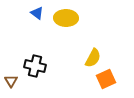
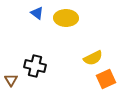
yellow semicircle: rotated 36 degrees clockwise
brown triangle: moved 1 px up
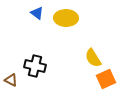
yellow semicircle: rotated 84 degrees clockwise
brown triangle: rotated 32 degrees counterclockwise
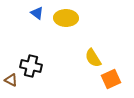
black cross: moved 4 px left
orange square: moved 5 px right
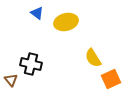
yellow ellipse: moved 4 px down; rotated 15 degrees counterclockwise
black cross: moved 2 px up
brown triangle: rotated 24 degrees clockwise
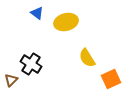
yellow semicircle: moved 6 px left
black cross: rotated 20 degrees clockwise
brown triangle: rotated 24 degrees clockwise
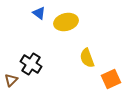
blue triangle: moved 2 px right
yellow semicircle: rotated 12 degrees clockwise
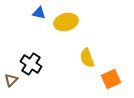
blue triangle: rotated 24 degrees counterclockwise
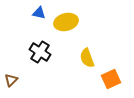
black cross: moved 9 px right, 12 px up
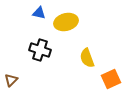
black cross: moved 2 px up; rotated 15 degrees counterclockwise
